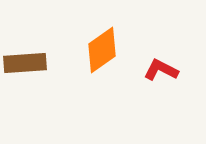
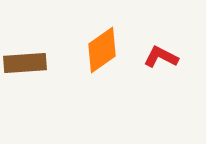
red L-shape: moved 13 px up
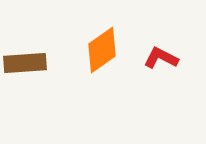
red L-shape: moved 1 px down
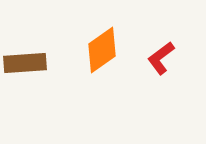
red L-shape: rotated 64 degrees counterclockwise
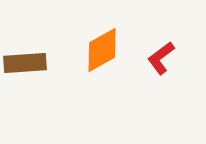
orange diamond: rotated 6 degrees clockwise
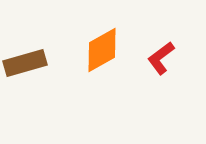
brown rectangle: rotated 12 degrees counterclockwise
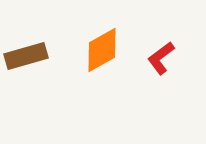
brown rectangle: moved 1 px right, 7 px up
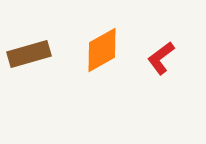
brown rectangle: moved 3 px right, 2 px up
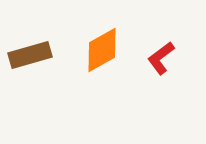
brown rectangle: moved 1 px right, 1 px down
